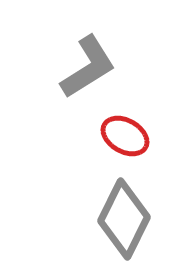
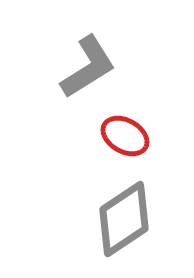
gray diamond: rotated 30 degrees clockwise
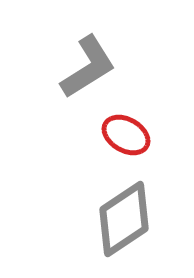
red ellipse: moved 1 px right, 1 px up
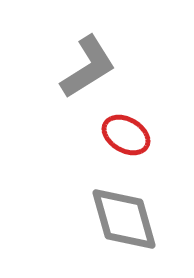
gray diamond: rotated 72 degrees counterclockwise
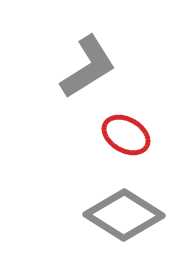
gray diamond: moved 4 px up; rotated 42 degrees counterclockwise
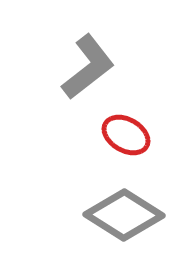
gray L-shape: rotated 6 degrees counterclockwise
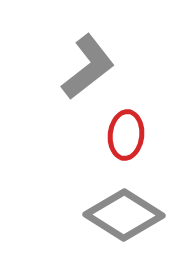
red ellipse: rotated 66 degrees clockwise
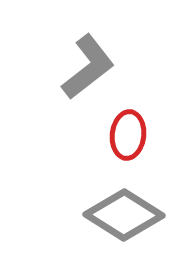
red ellipse: moved 2 px right
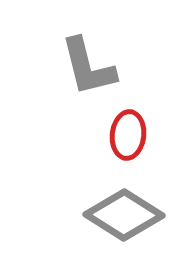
gray L-shape: rotated 114 degrees clockwise
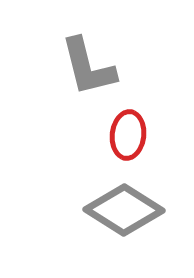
gray diamond: moved 5 px up
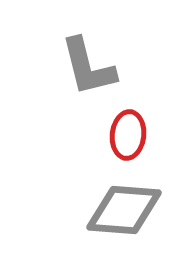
gray diamond: rotated 28 degrees counterclockwise
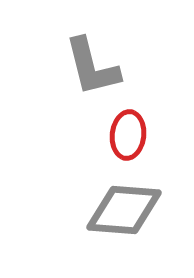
gray L-shape: moved 4 px right
